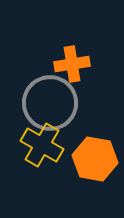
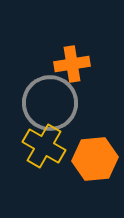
yellow cross: moved 2 px right, 1 px down
orange hexagon: rotated 15 degrees counterclockwise
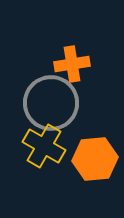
gray circle: moved 1 px right
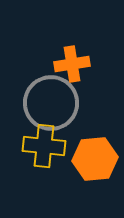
yellow cross: rotated 24 degrees counterclockwise
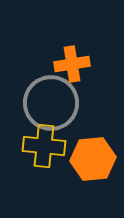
orange hexagon: moved 2 px left
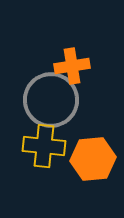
orange cross: moved 2 px down
gray circle: moved 3 px up
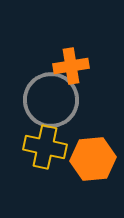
orange cross: moved 1 px left
yellow cross: moved 1 px right, 1 px down; rotated 6 degrees clockwise
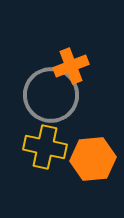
orange cross: rotated 12 degrees counterclockwise
gray circle: moved 5 px up
